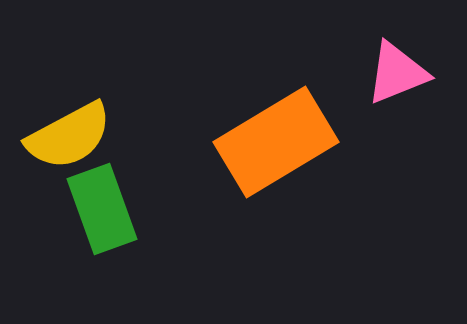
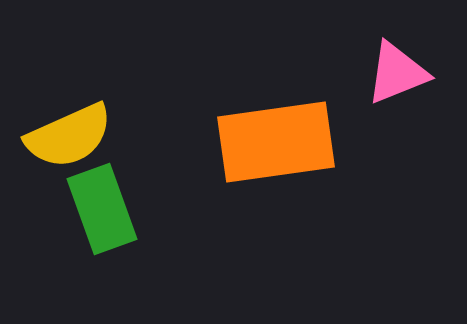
yellow semicircle: rotated 4 degrees clockwise
orange rectangle: rotated 23 degrees clockwise
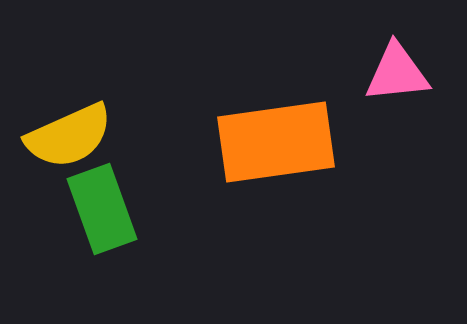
pink triangle: rotated 16 degrees clockwise
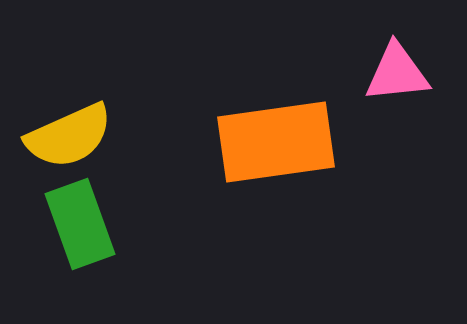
green rectangle: moved 22 px left, 15 px down
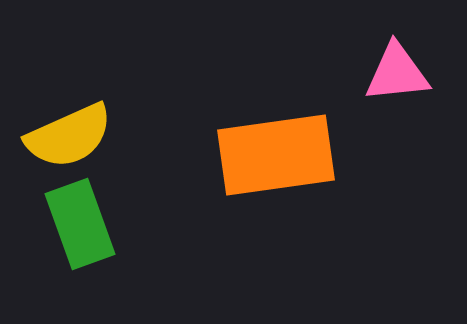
orange rectangle: moved 13 px down
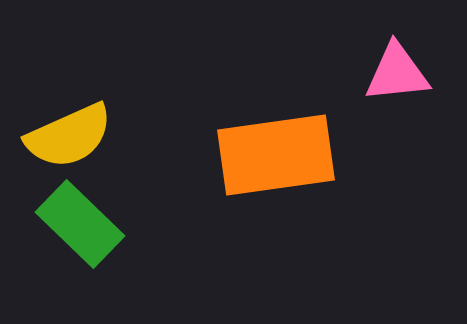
green rectangle: rotated 26 degrees counterclockwise
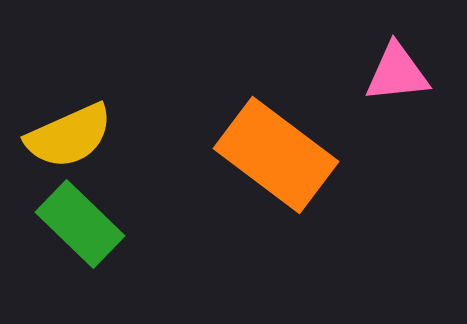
orange rectangle: rotated 45 degrees clockwise
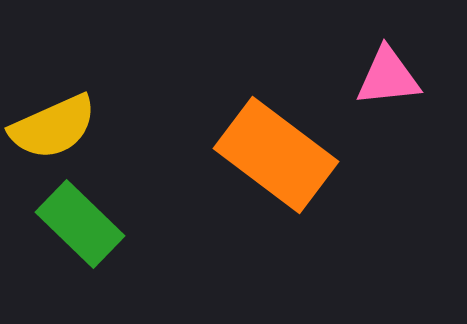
pink triangle: moved 9 px left, 4 px down
yellow semicircle: moved 16 px left, 9 px up
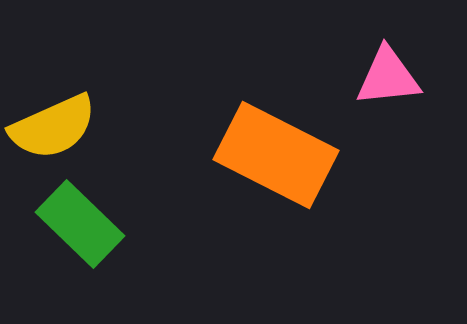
orange rectangle: rotated 10 degrees counterclockwise
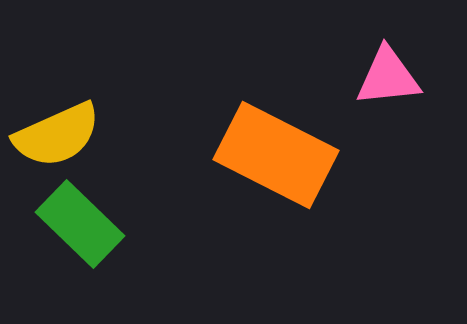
yellow semicircle: moved 4 px right, 8 px down
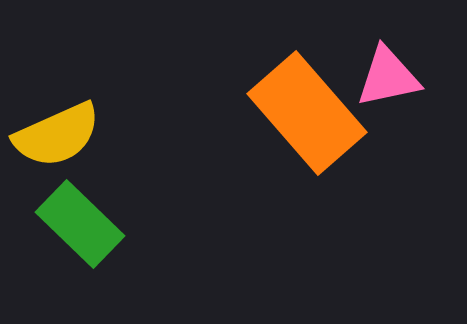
pink triangle: rotated 6 degrees counterclockwise
orange rectangle: moved 31 px right, 42 px up; rotated 22 degrees clockwise
